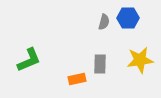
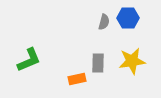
yellow star: moved 8 px left, 1 px down
gray rectangle: moved 2 px left, 1 px up
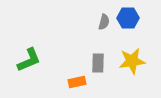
orange rectangle: moved 3 px down
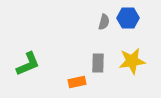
green L-shape: moved 1 px left, 4 px down
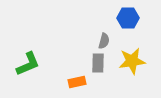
gray semicircle: moved 19 px down
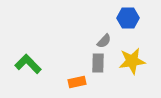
gray semicircle: rotated 28 degrees clockwise
green L-shape: rotated 112 degrees counterclockwise
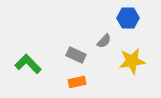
gray rectangle: moved 22 px left, 8 px up; rotated 66 degrees counterclockwise
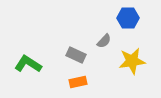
green L-shape: rotated 12 degrees counterclockwise
orange rectangle: moved 1 px right
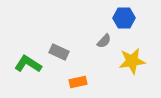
blue hexagon: moved 4 px left
gray rectangle: moved 17 px left, 3 px up
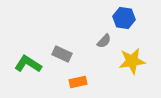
blue hexagon: rotated 10 degrees clockwise
gray rectangle: moved 3 px right, 2 px down
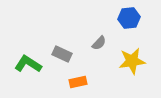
blue hexagon: moved 5 px right; rotated 15 degrees counterclockwise
gray semicircle: moved 5 px left, 2 px down
